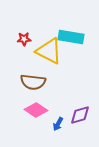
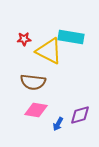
pink diamond: rotated 25 degrees counterclockwise
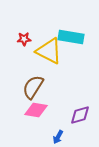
brown semicircle: moved 5 px down; rotated 115 degrees clockwise
blue arrow: moved 13 px down
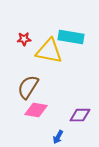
yellow triangle: rotated 16 degrees counterclockwise
brown semicircle: moved 5 px left
purple diamond: rotated 15 degrees clockwise
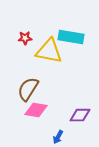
red star: moved 1 px right, 1 px up
brown semicircle: moved 2 px down
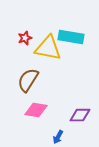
red star: rotated 16 degrees counterclockwise
yellow triangle: moved 1 px left, 3 px up
brown semicircle: moved 9 px up
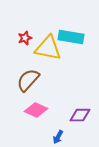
brown semicircle: rotated 10 degrees clockwise
pink diamond: rotated 15 degrees clockwise
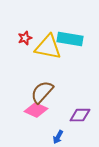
cyan rectangle: moved 1 px left, 2 px down
yellow triangle: moved 1 px up
brown semicircle: moved 14 px right, 12 px down
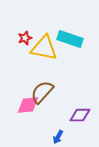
cyan rectangle: rotated 10 degrees clockwise
yellow triangle: moved 4 px left, 1 px down
pink diamond: moved 8 px left, 5 px up; rotated 30 degrees counterclockwise
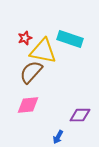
yellow triangle: moved 1 px left, 3 px down
brown semicircle: moved 11 px left, 20 px up
